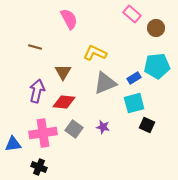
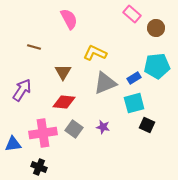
brown line: moved 1 px left
purple arrow: moved 15 px left, 1 px up; rotated 20 degrees clockwise
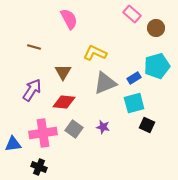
cyan pentagon: rotated 10 degrees counterclockwise
purple arrow: moved 10 px right
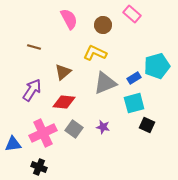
brown circle: moved 53 px left, 3 px up
brown triangle: rotated 18 degrees clockwise
pink cross: rotated 16 degrees counterclockwise
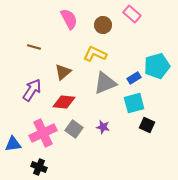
yellow L-shape: moved 1 px down
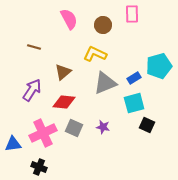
pink rectangle: rotated 48 degrees clockwise
cyan pentagon: moved 2 px right
gray square: moved 1 px up; rotated 12 degrees counterclockwise
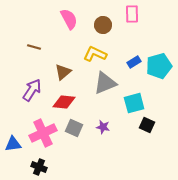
blue rectangle: moved 16 px up
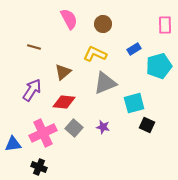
pink rectangle: moved 33 px right, 11 px down
brown circle: moved 1 px up
blue rectangle: moved 13 px up
gray square: rotated 18 degrees clockwise
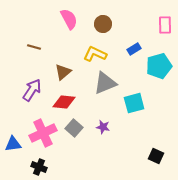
black square: moved 9 px right, 31 px down
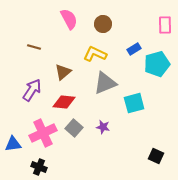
cyan pentagon: moved 2 px left, 2 px up
